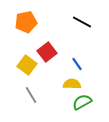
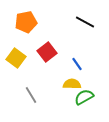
black line: moved 3 px right
yellow square: moved 11 px left, 7 px up
green semicircle: moved 2 px right, 5 px up
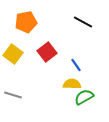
black line: moved 2 px left
yellow square: moved 3 px left, 4 px up
blue line: moved 1 px left, 1 px down
gray line: moved 18 px left; rotated 42 degrees counterclockwise
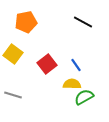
red square: moved 12 px down
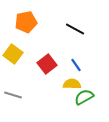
black line: moved 8 px left, 7 px down
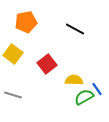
blue line: moved 21 px right, 24 px down
yellow semicircle: moved 2 px right, 4 px up
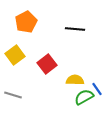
orange pentagon: rotated 15 degrees counterclockwise
black line: rotated 24 degrees counterclockwise
yellow square: moved 2 px right, 1 px down; rotated 18 degrees clockwise
yellow semicircle: moved 1 px right
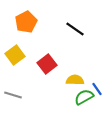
black line: rotated 30 degrees clockwise
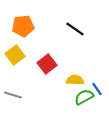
orange pentagon: moved 3 px left, 4 px down; rotated 20 degrees clockwise
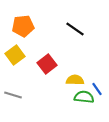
green semicircle: rotated 36 degrees clockwise
